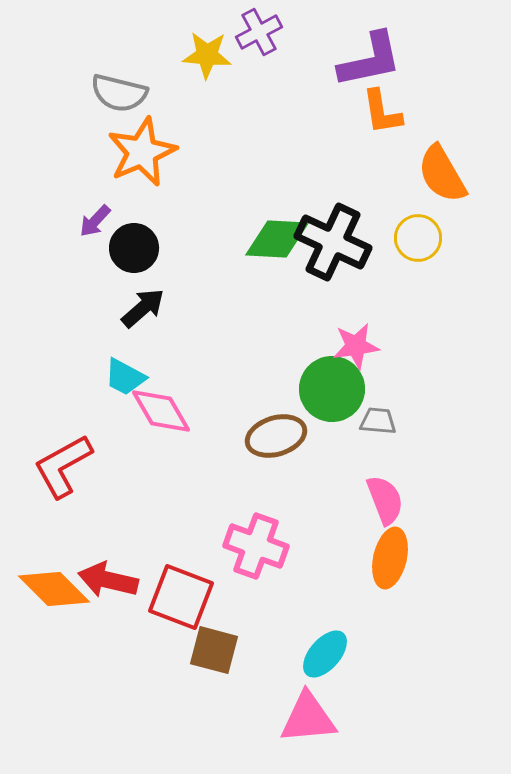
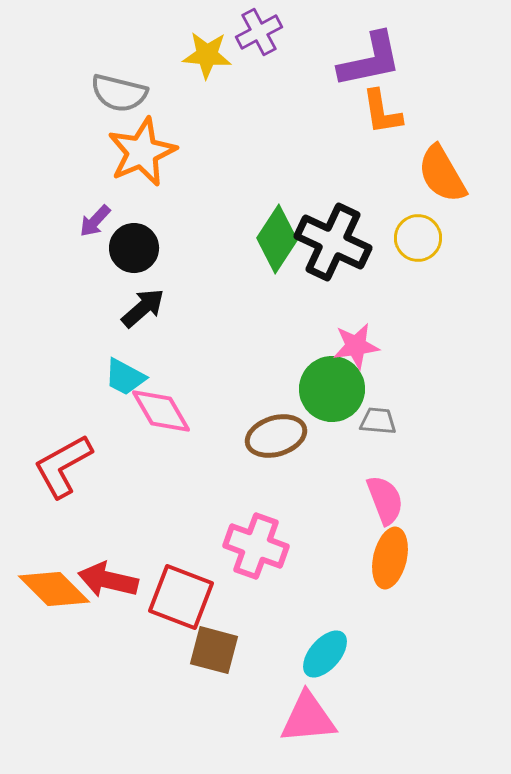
green diamond: rotated 60 degrees counterclockwise
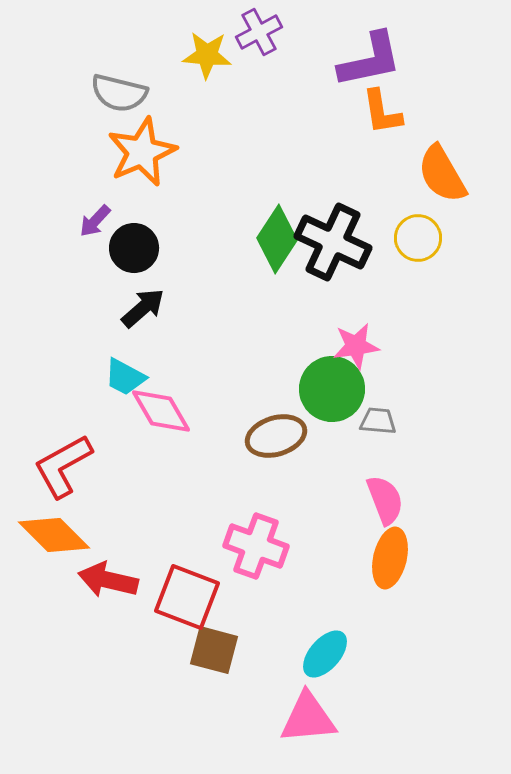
orange diamond: moved 54 px up
red square: moved 6 px right
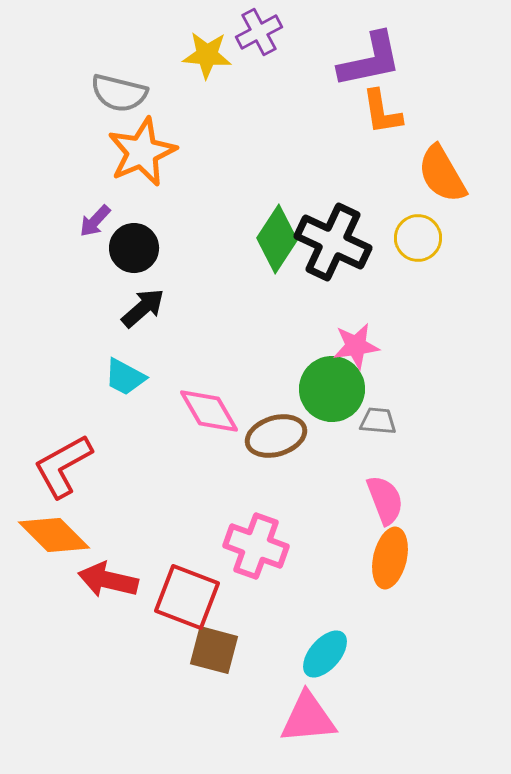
pink diamond: moved 48 px right
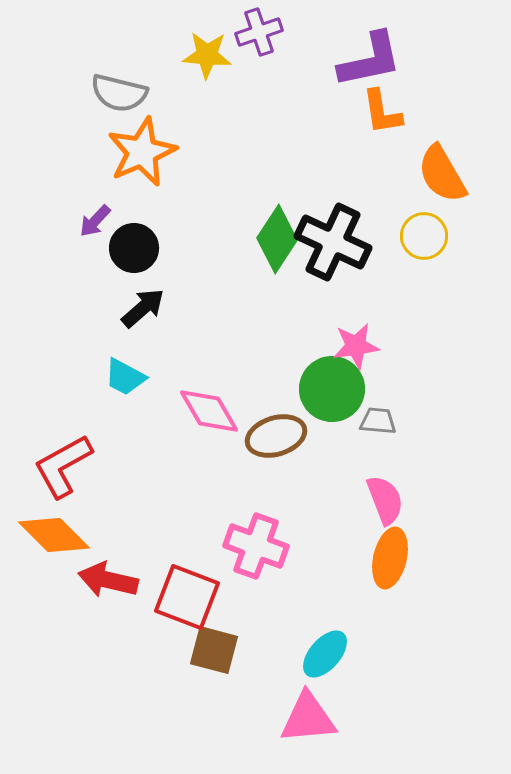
purple cross: rotated 9 degrees clockwise
yellow circle: moved 6 px right, 2 px up
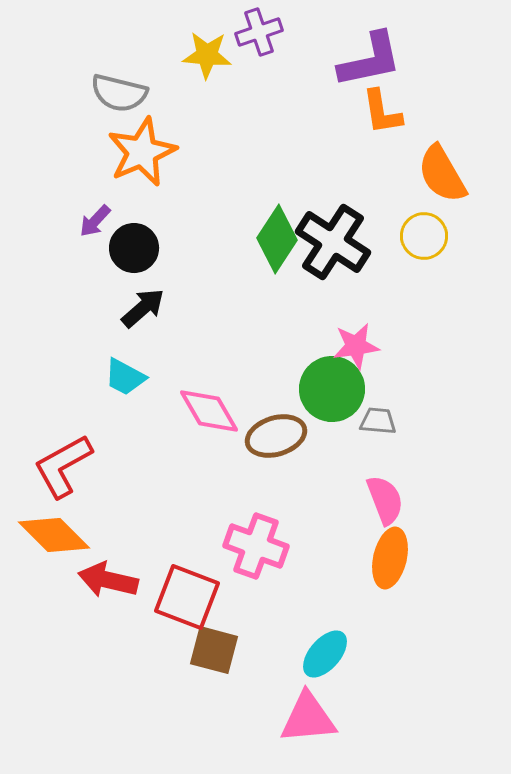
black cross: rotated 8 degrees clockwise
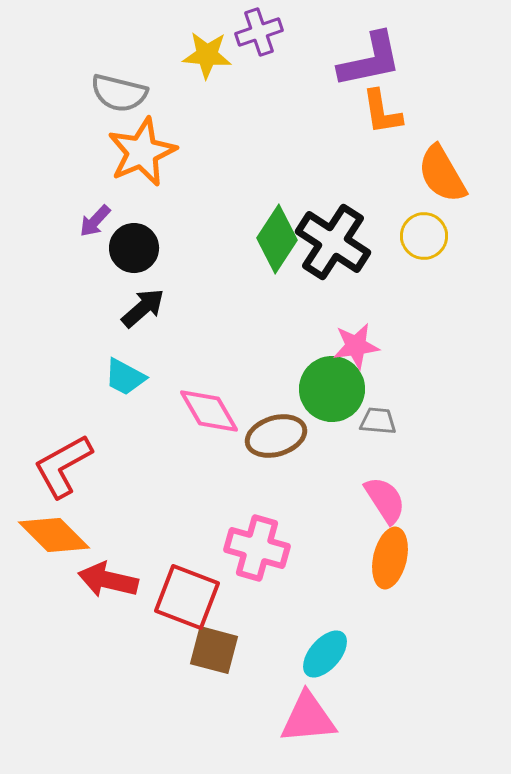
pink semicircle: rotated 12 degrees counterclockwise
pink cross: moved 1 px right, 2 px down; rotated 4 degrees counterclockwise
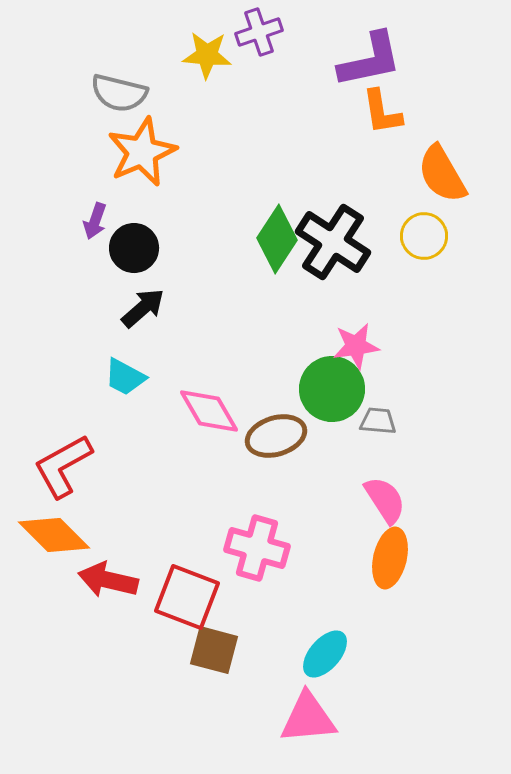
purple arrow: rotated 24 degrees counterclockwise
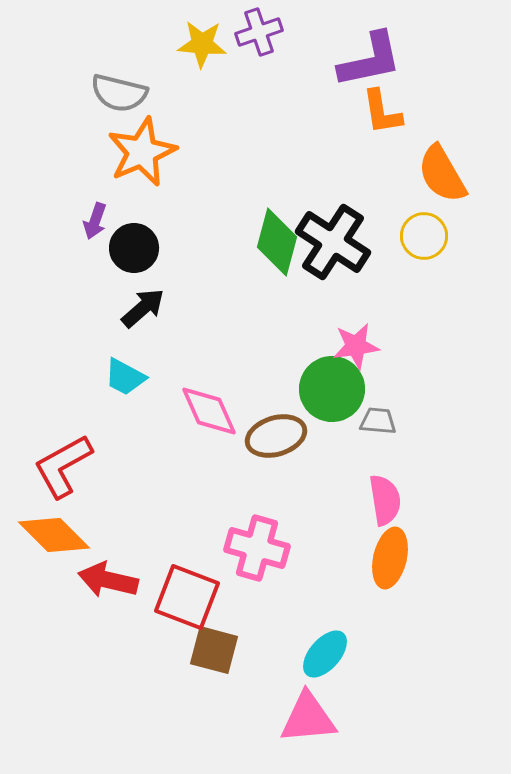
yellow star: moved 5 px left, 11 px up
green diamond: moved 3 px down; rotated 18 degrees counterclockwise
pink diamond: rotated 6 degrees clockwise
pink semicircle: rotated 24 degrees clockwise
